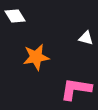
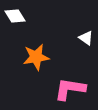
white triangle: rotated 21 degrees clockwise
pink L-shape: moved 6 px left
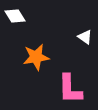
white triangle: moved 1 px left, 1 px up
pink L-shape: rotated 100 degrees counterclockwise
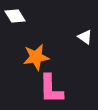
pink L-shape: moved 19 px left
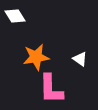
white triangle: moved 5 px left, 22 px down
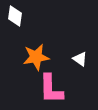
white diamond: rotated 40 degrees clockwise
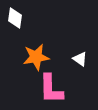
white diamond: moved 2 px down
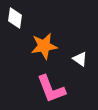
orange star: moved 8 px right, 11 px up
pink L-shape: rotated 20 degrees counterclockwise
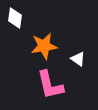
white triangle: moved 2 px left
pink L-shape: moved 1 px left, 4 px up; rotated 8 degrees clockwise
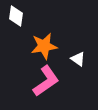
white diamond: moved 1 px right, 2 px up
pink L-shape: moved 4 px left, 4 px up; rotated 112 degrees counterclockwise
